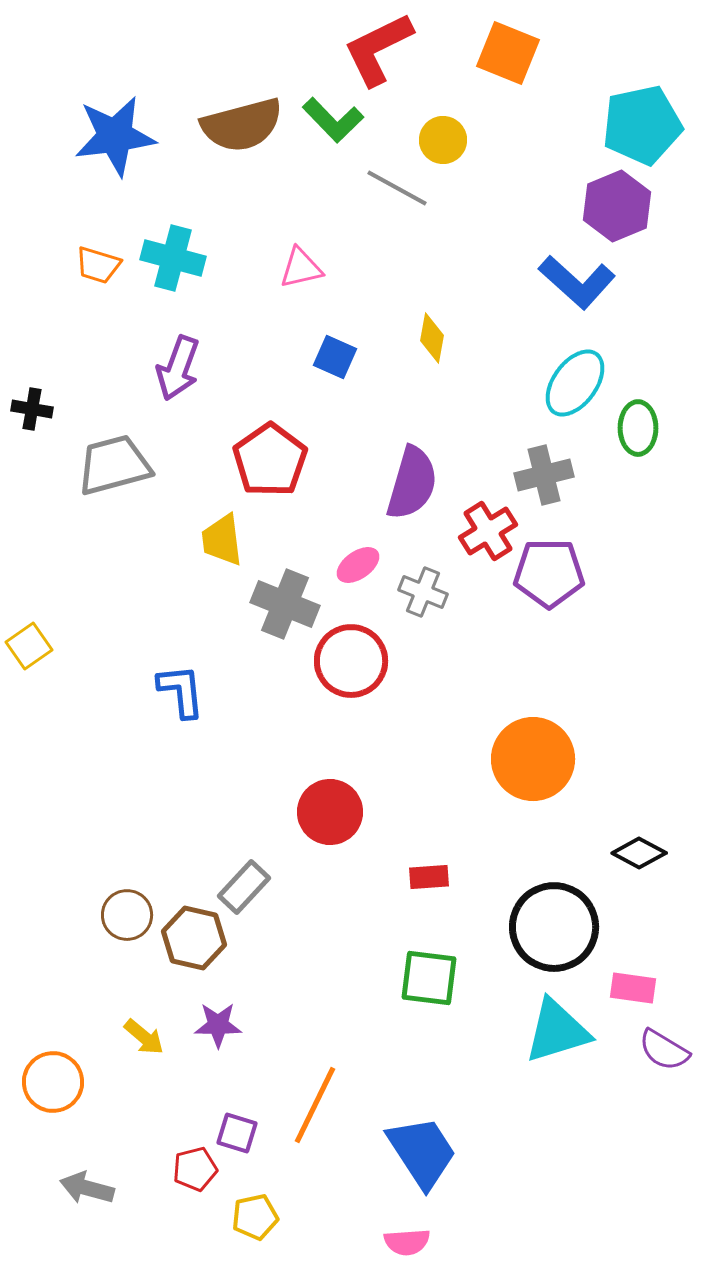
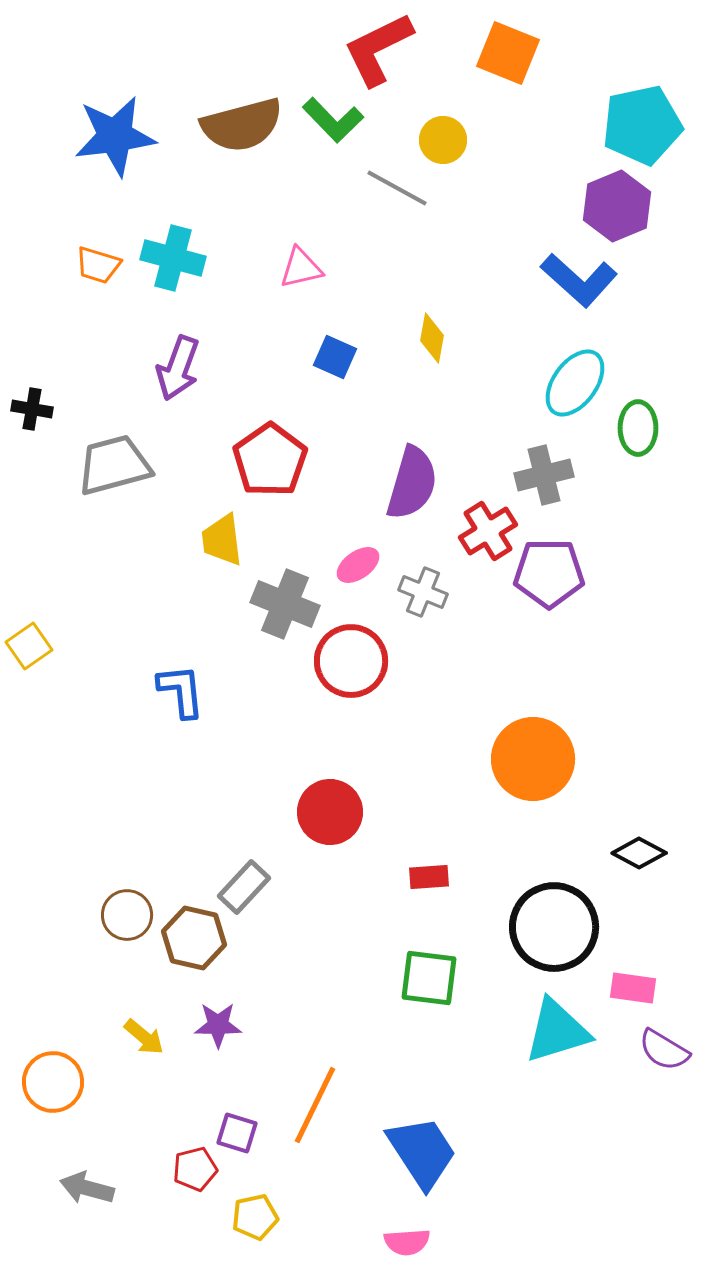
blue L-shape at (577, 282): moved 2 px right, 2 px up
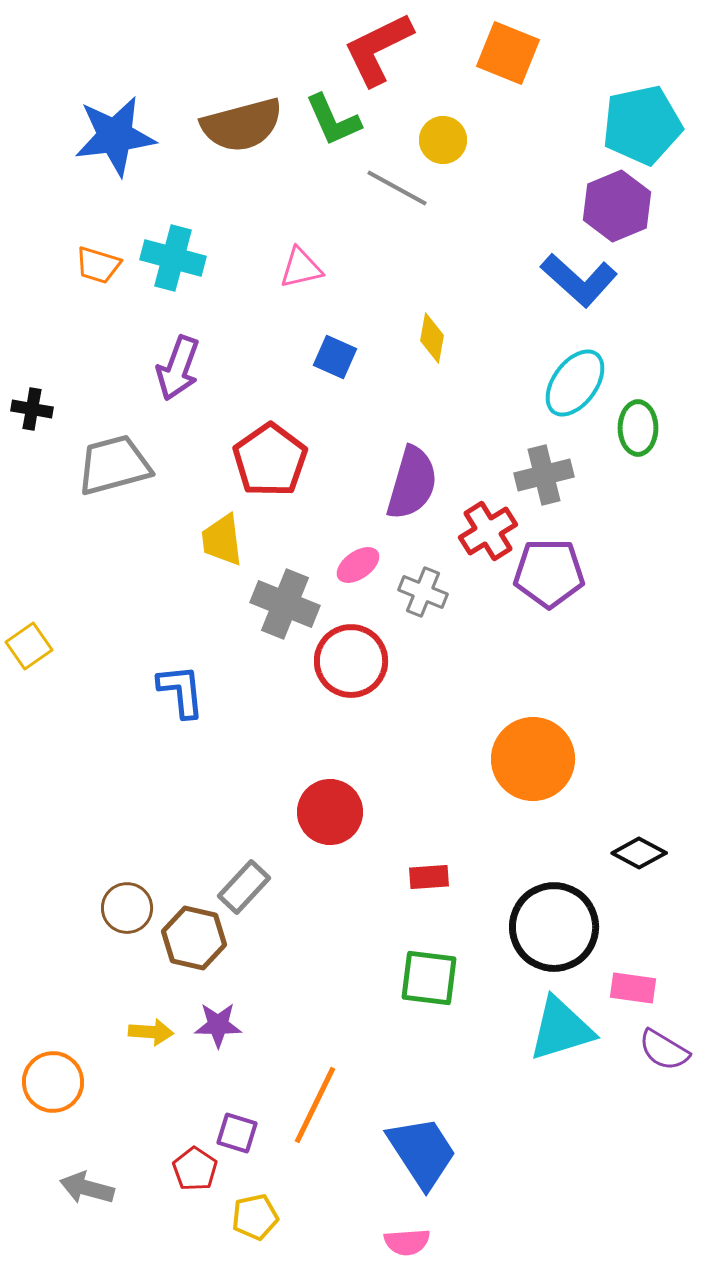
green L-shape at (333, 120): rotated 20 degrees clockwise
brown circle at (127, 915): moved 7 px up
cyan triangle at (557, 1031): moved 4 px right, 2 px up
yellow arrow at (144, 1037): moved 7 px right, 5 px up; rotated 36 degrees counterclockwise
red pentagon at (195, 1169): rotated 24 degrees counterclockwise
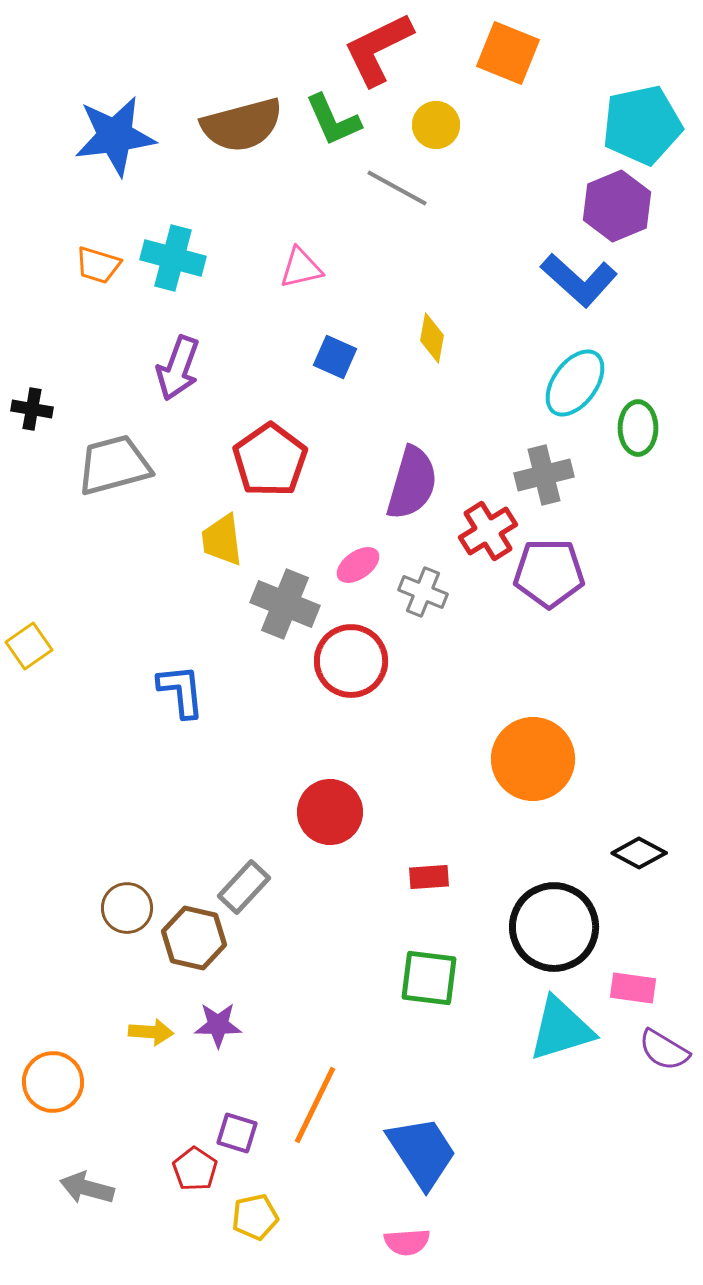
yellow circle at (443, 140): moved 7 px left, 15 px up
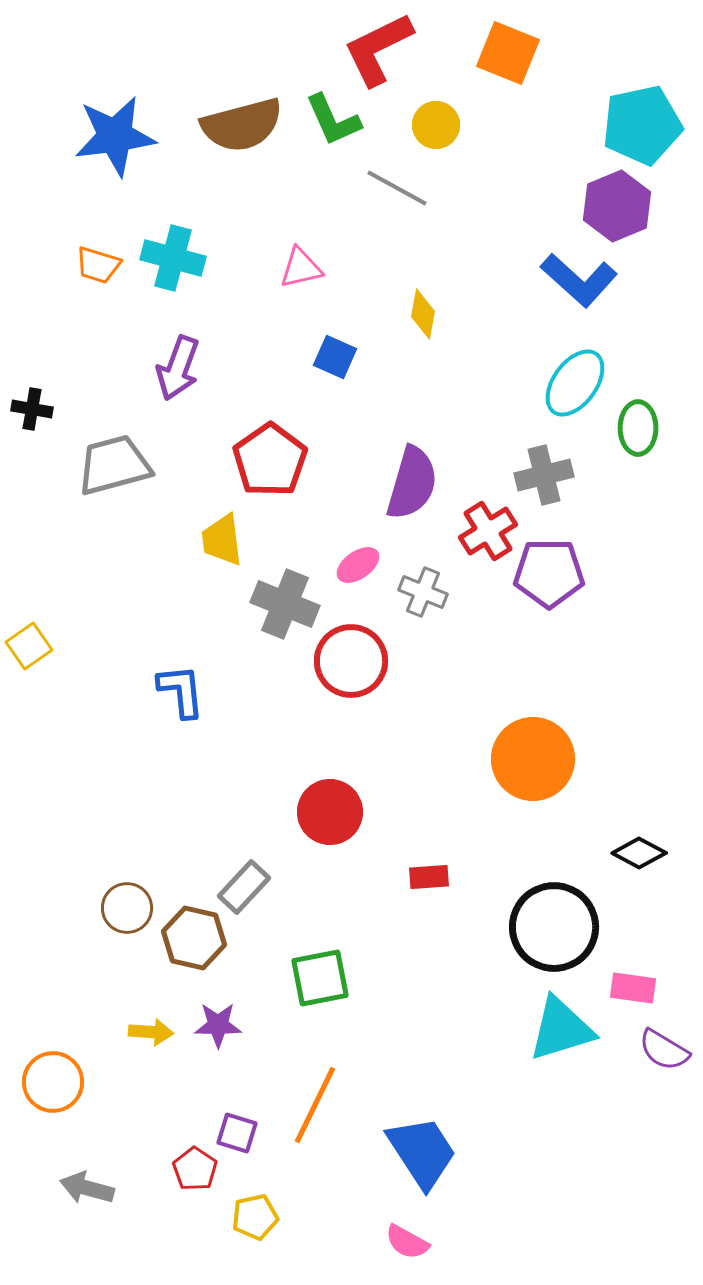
yellow diamond at (432, 338): moved 9 px left, 24 px up
green square at (429, 978): moved 109 px left; rotated 18 degrees counterclockwise
pink semicircle at (407, 1242): rotated 33 degrees clockwise
